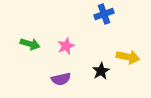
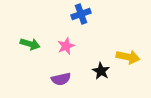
blue cross: moved 23 px left
black star: rotated 12 degrees counterclockwise
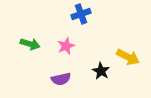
yellow arrow: rotated 15 degrees clockwise
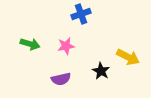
pink star: rotated 12 degrees clockwise
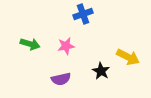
blue cross: moved 2 px right
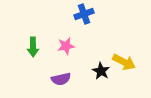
blue cross: moved 1 px right
green arrow: moved 3 px right, 3 px down; rotated 72 degrees clockwise
yellow arrow: moved 4 px left, 5 px down
